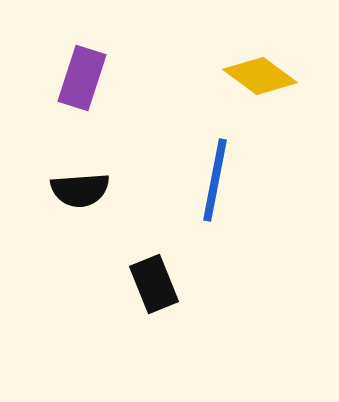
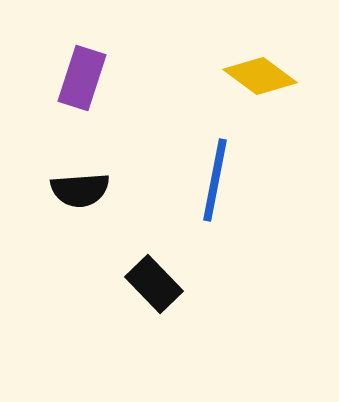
black rectangle: rotated 22 degrees counterclockwise
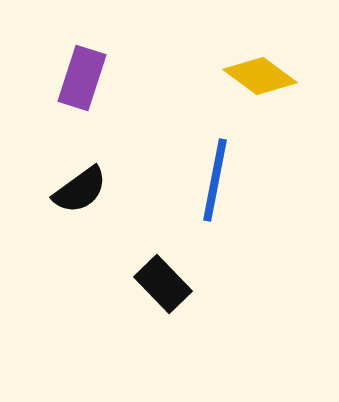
black semicircle: rotated 32 degrees counterclockwise
black rectangle: moved 9 px right
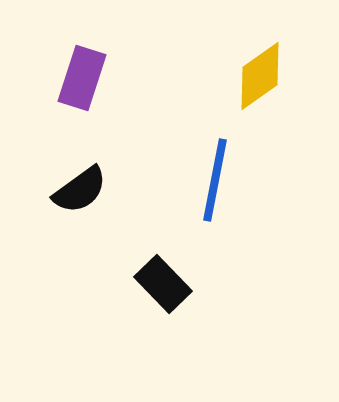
yellow diamond: rotated 72 degrees counterclockwise
